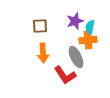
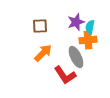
purple star: moved 1 px right, 1 px down
orange arrow: rotated 132 degrees counterclockwise
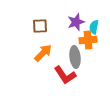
cyan semicircle: moved 4 px right
gray ellipse: moved 1 px left; rotated 20 degrees clockwise
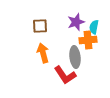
orange arrow: rotated 60 degrees counterclockwise
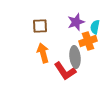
cyan semicircle: moved 1 px right
orange cross: moved 1 px down; rotated 12 degrees counterclockwise
red L-shape: moved 4 px up
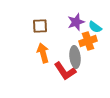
cyan semicircle: rotated 64 degrees counterclockwise
